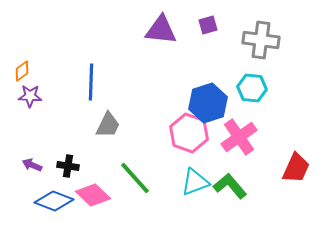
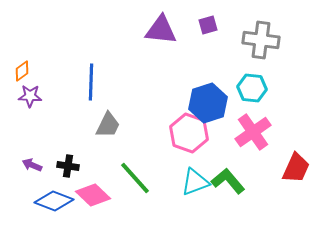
pink cross: moved 14 px right, 5 px up
green L-shape: moved 2 px left, 5 px up
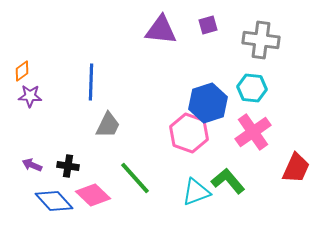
cyan triangle: moved 1 px right, 10 px down
blue diamond: rotated 27 degrees clockwise
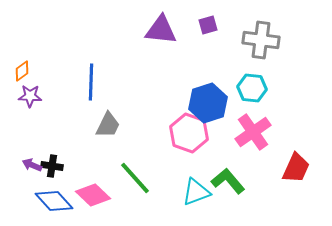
black cross: moved 16 px left
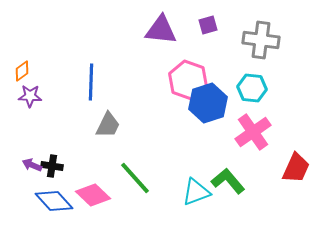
pink hexagon: moved 1 px left, 53 px up
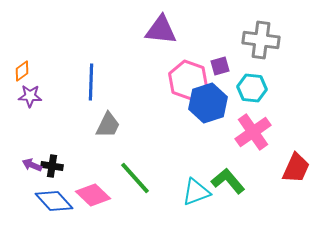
purple square: moved 12 px right, 41 px down
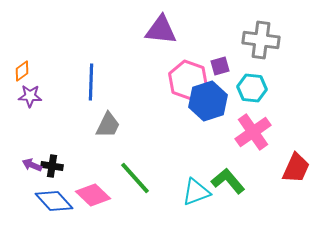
blue hexagon: moved 2 px up
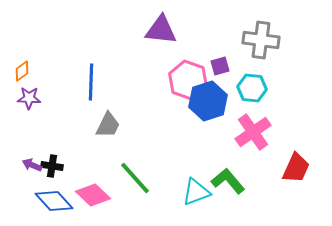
purple star: moved 1 px left, 2 px down
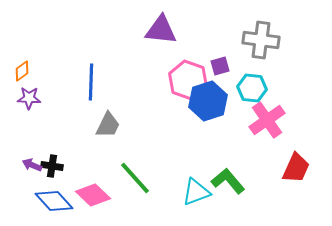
pink cross: moved 14 px right, 12 px up
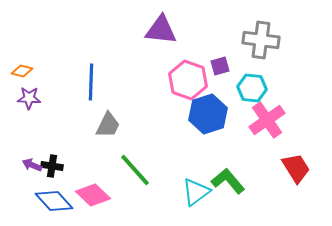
orange diamond: rotated 50 degrees clockwise
blue hexagon: moved 13 px down
red trapezoid: rotated 56 degrees counterclockwise
green line: moved 8 px up
cyan triangle: rotated 16 degrees counterclockwise
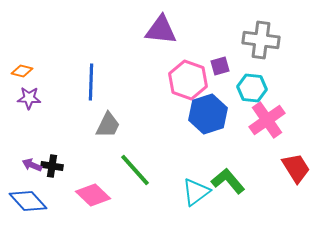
blue diamond: moved 26 px left
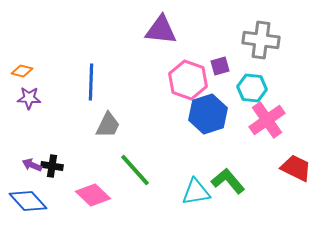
red trapezoid: rotated 32 degrees counterclockwise
cyan triangle: rotated 28 degrees clockwise
